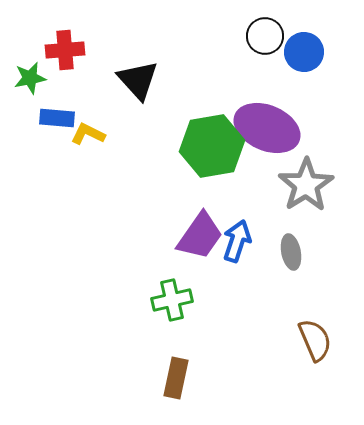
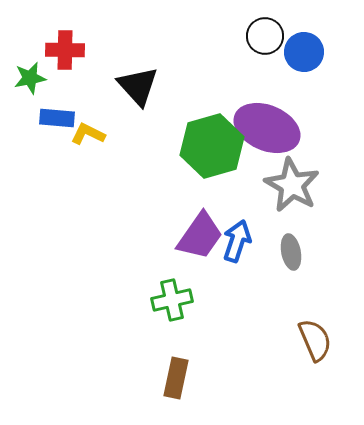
red cross: rotated 6 degrees clockwise
black triangle: moved 6 px down
green hexagon: rotated 6 degrees counterclockwise
gray star: moved 14 px left; rotated 10 degrees counterclockwise
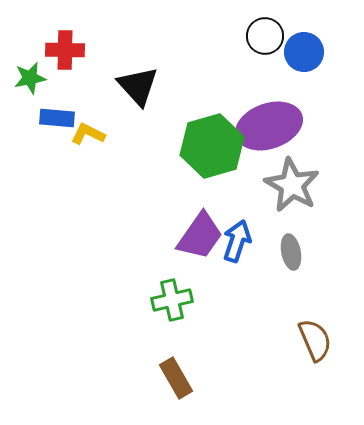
purple ellipse: moved 2 px right, 2 px up; rotated 42 degrees counterclockwise
brown rectangle: rotated 42 degrees counterclockwise
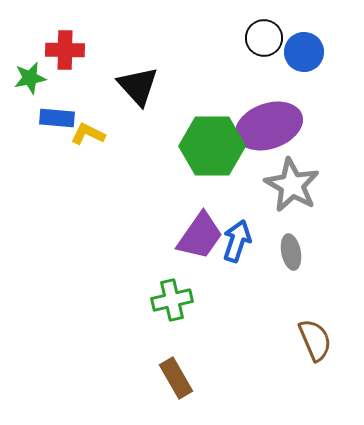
black circle: moved 1 px left, 2 px down
green hexagon: rotated 16 degrees clockwise
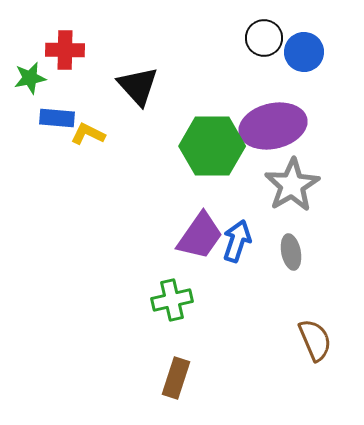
purple ellipse: moved 4 px right; rotated 6 degrees clockwise
gray star: rotated 12 degrees clockwise
brown rectangle: rotated 48 degrees clockwise
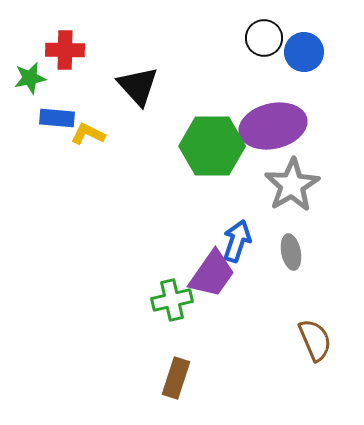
purple trapezoid: moved 12 px right, 38 px down
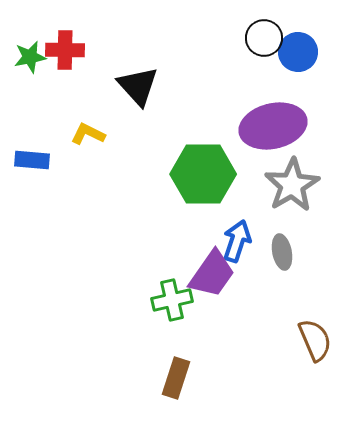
blue circle: moved 6 px left
green star: moved 21 px up
blue rectangle: moved 25 px left, 42 px down
green hexagon: moved 9 px left, 28 px down
gray ellipse: moved 9 px left
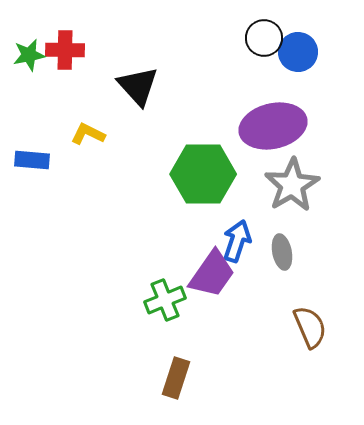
green star: moved 1 px left, 2 px up
green cross: moved 7 px left; rotated 9 degrees counterclockwise
brown semicircle: moved 5 px left, 13 px up
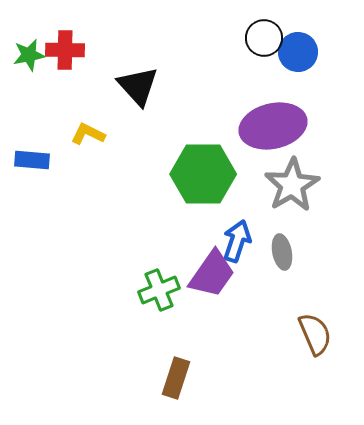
green cross: moved 6 px left, 10 px up
brown semicircle: moved 5 px right, 7 px down
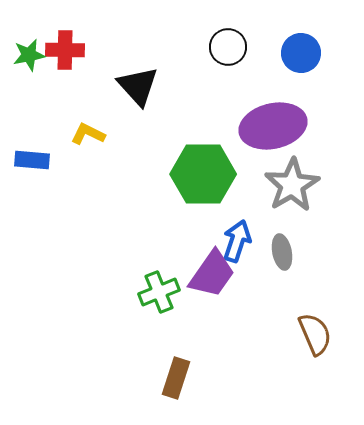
black circle: moved 36 px left, 9 px down
blue circle: moved 3 px right, 1 px down
green cross: moved 2 px down
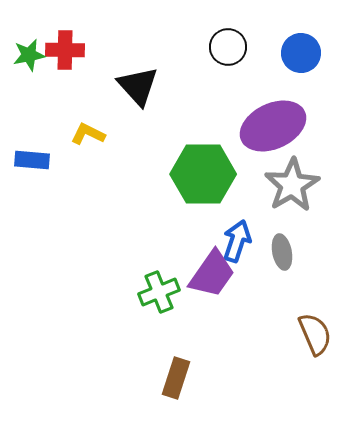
purple ellipse: rotated 12 degrees counterclockwise
